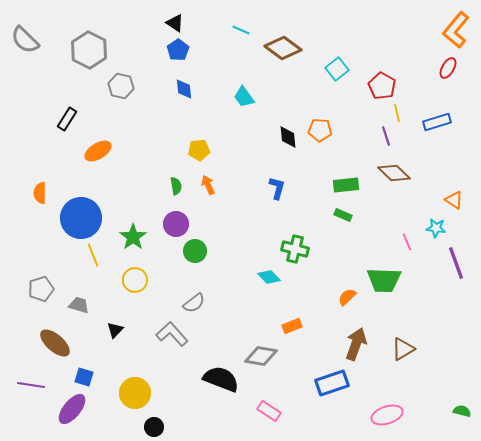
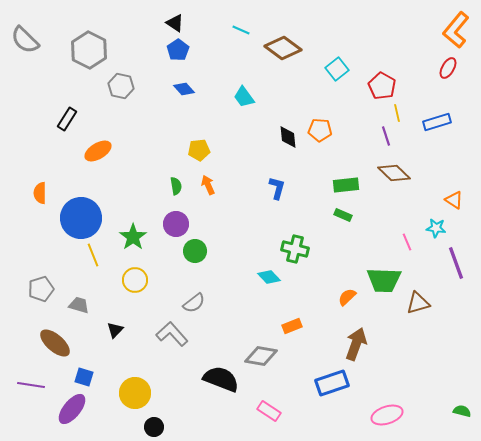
blue diamond at (184, 89): rotated 35 degrees counterclockwise
brown triangle at (403, 349): moved 15 px right, 46 px up; rotated 15 degrees clockwise
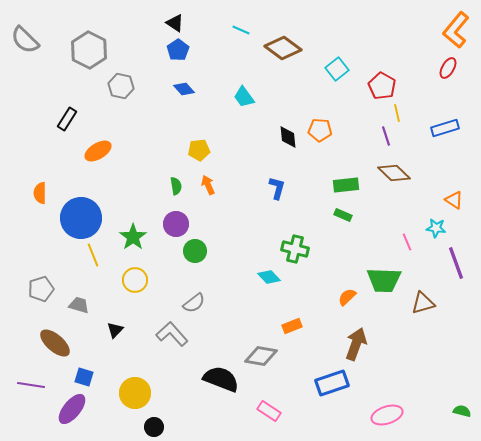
blue rectangle at (437, 122): moved 8 px right, 6 px down
brown triangle at (418, 303): moved 5 px right
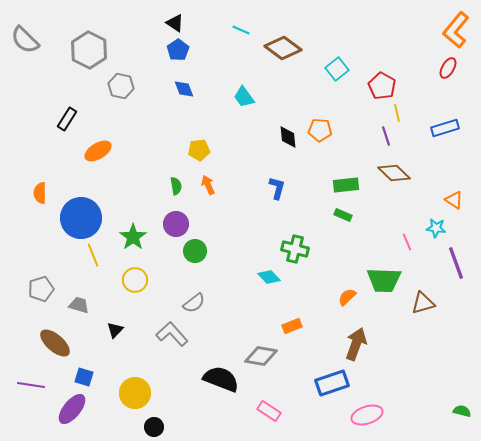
blue diamond at (184, 89): rotated 20 degrees clockwise
pink ellipse at (387, 415): moved 20 px left
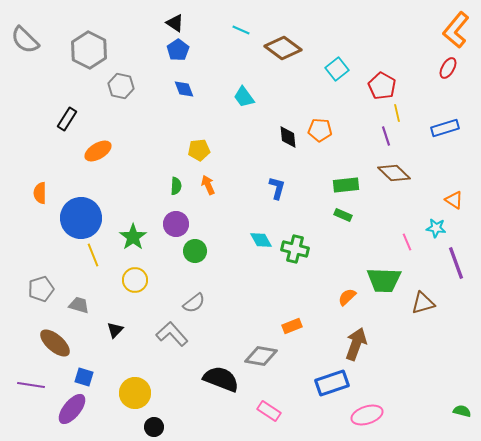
green semicircle at (176, 186): rotated 12 degrees clockwise
cyan diamond at (269, 277): moved 8 px left, 37 px up; rotated 15 degrees clockwise
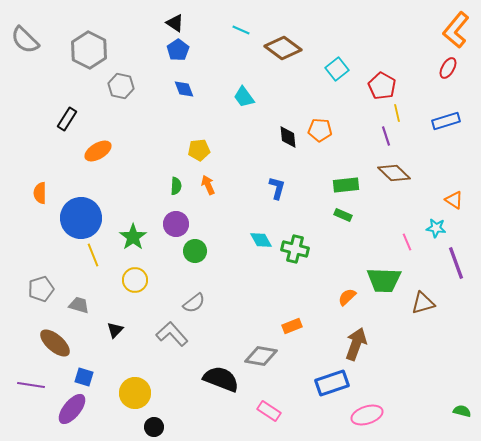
blue rectangle at (445, 128): moved 1 px right, 7 px up
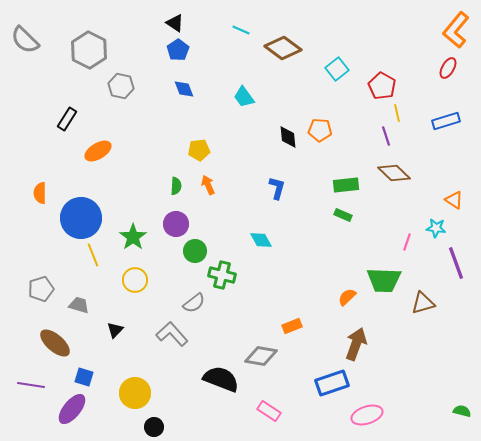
pink line at (407, 242): rotated 42 degrees clockwise
green cross at (295, 249): moved 73 px left, 26 px down
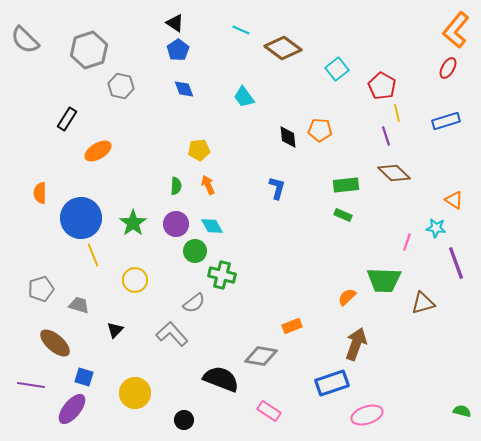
gray hexagon at (89, 50): rotated 15 degrees clockwise
green star at (133, 237): moved 14 px up
cyan diamond at (261, 240): moved 49 px left, 14 px up
black circle at (154, 427): moved 30 px right, 7 px up
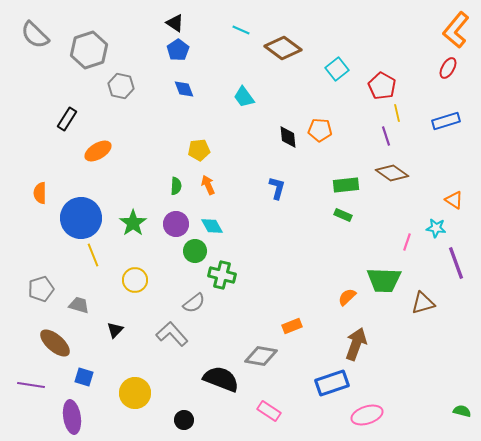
gray semicircle at (25, 40): moved 10 px right, 5 px up
brown diamond at (394, 173): moved 2 px left; rotated 8 degrees counterclockwise
purple ellipse at (72, 409): moved 8 px down; rotated 48 degrees counterclockwise
